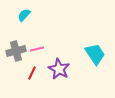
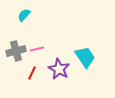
cyan trapezoid: moved 10 px left, 3 px down
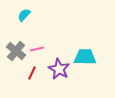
gray cross: rotated 36 degrees counterclockwise
cyan trapezoid: rotated 55 degrees counterclockwise
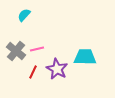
purple star: moved 2 px left
red line: moved 1 px right, 1 px up
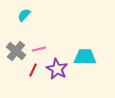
pink line: moved 2 px right
red line: moved 2 px up
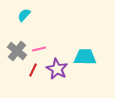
gray cross: moved 1 px right
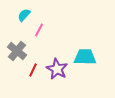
pink line: moved 19 px up; rotated 48 degrees counterclockwise
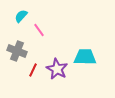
cyan semicircle: moved 3 px left, 1 px down
pink line: rotated 64 degrees counterclockwise
gray cross: rotated 18 degrees counterclockwise
